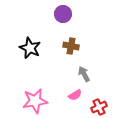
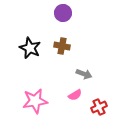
purple circle: moved 1 px up
brown cross: moved 9 px left
gray arrow: rotated 140 degrees clockwise
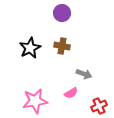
purple circle: moved 1 px left
black star: rotated 20 degrees clockwise
pink semicircle: moved 4 px left, 2 px up
red cross: moved 1 px up
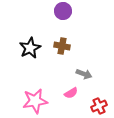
purple circle: moved 1 px right, 2 px up
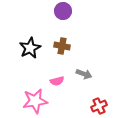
pink semicircle: moved 14 px left, 12 px up; rotated 16 degrees clockwise
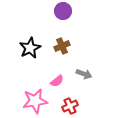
brown cross: rotated 35 degrees counterclockwise
pink semicircle: rotated 24 degrees counterclockwise
red cross: moved 29 px left
